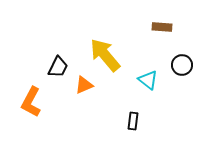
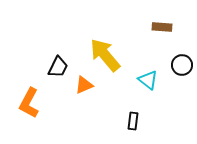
orange L-shape: moved 2 px left, 1 px down
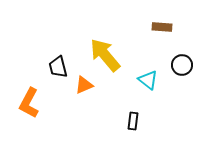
black trapezoid: rotated 140 degrees clockwise
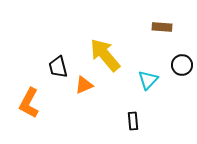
cyan triangle: rotated 35 degrees clockwise
black rectangle: rotated 12 degrees counterclockwise
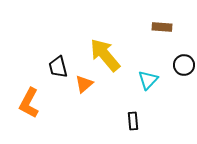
black circle: moved 2 px right
orange triangle: moved 1 px up; rotated 18 degrees counterclockwise
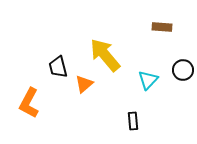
black circle: moved 1 px left, 5 px down
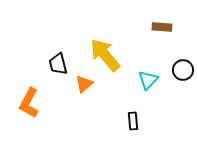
black trapezoid: moved 3 px up
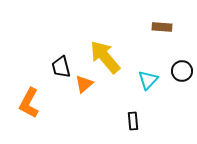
yellow arrow: moved 2 px down
black trapezoid: moved 3 px right, 3 px down
black circle: moved 1 px left, 1 px down
